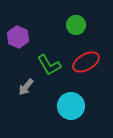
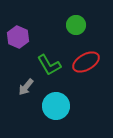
cyan circle: moved 15 px left
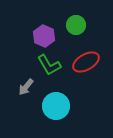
purple hexagon: moved 26 px right, 1 px up
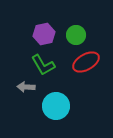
green circle: moved 10 px down
purple hexagon: moved 2 px up; rotated 25 degrees clockwise
green L-shape: moved 6 px left
gray arrow: rotated 54 degrees clockwise
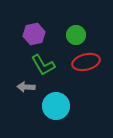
purple hexagon: moved 10 px left
red ellipse: rotated 16 degrees clockwise
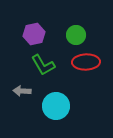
red ellipse: rotated 12 degrees clockwise
gray arrow: moved 4 px left, 4 px down
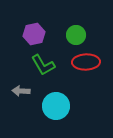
gray arrow: moved 1 px left
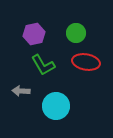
green circle: moved 2 px up
red ellipse: rotated 12 degrees clockwise
